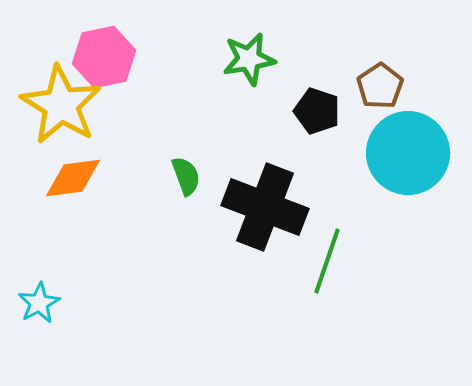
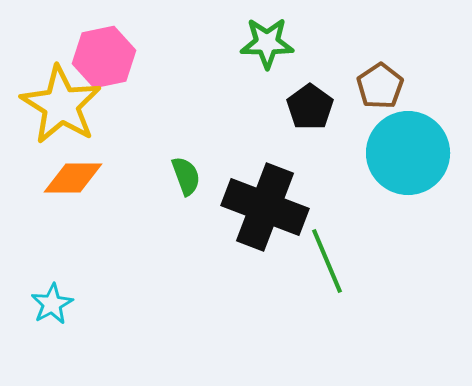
green star: moved 18 px right, 16 px up; rotated 10 degrees clockwise
black pentagon: moved 7 px left, 4 px up; rotated 18 degrees clockwise
orange diamond: rotated 8 degrees clockwise
green line: rotated 42 degrees counterclockwise
cyan star: moved 13 px right, 1 px down
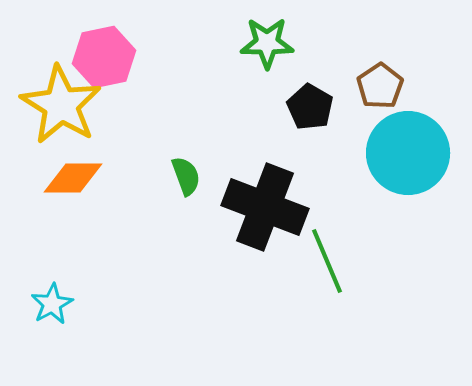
black pentagon: rotated 6 degrees counterclockwise
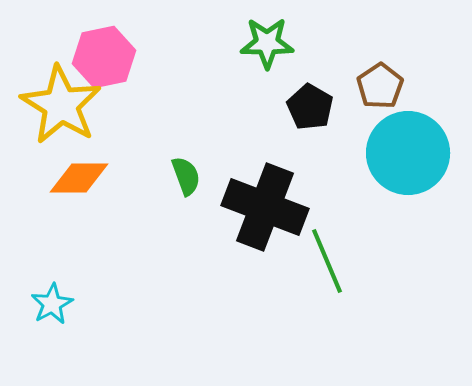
orange diamond: moved 6 px right
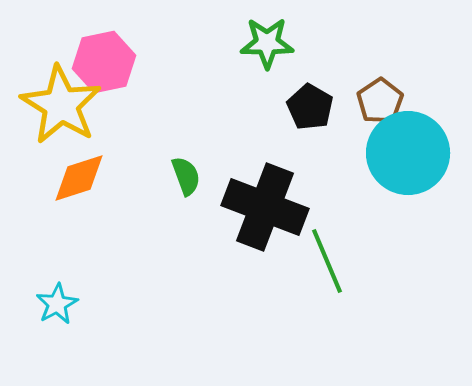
pink hexagon: moved 5 px down
brown pentagon: moved 15 px down
orange diamond: rotated 18 degrees counterclockwise
cyan star: moved 5 px right
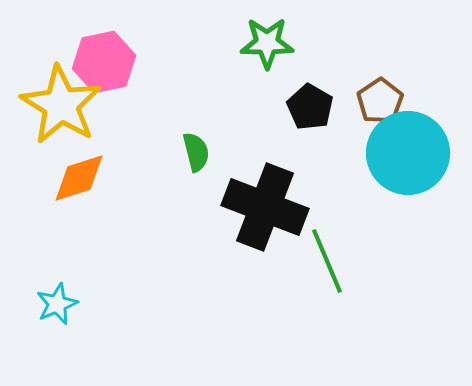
green semicircle: moved 10 px right, 24 px up; rotated 6 degrees clockwise
cyan star: rotated 6 degrees clockwise
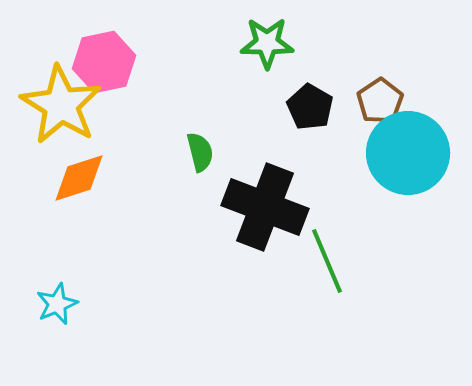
green semicircle: moved 4 px right
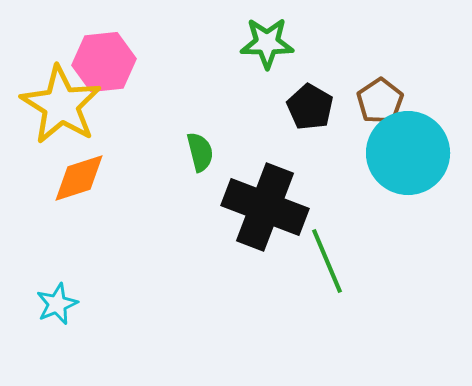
pink hexagon: rotated 6 degrees clockwise
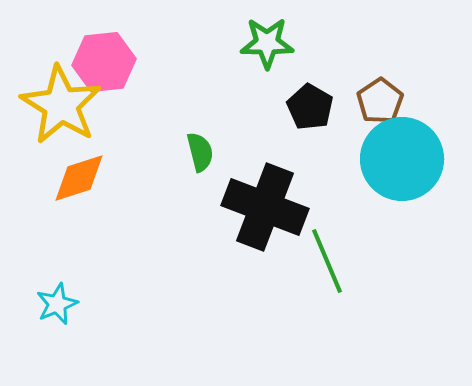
cyan circle: moved 6 px left, 6 px down
